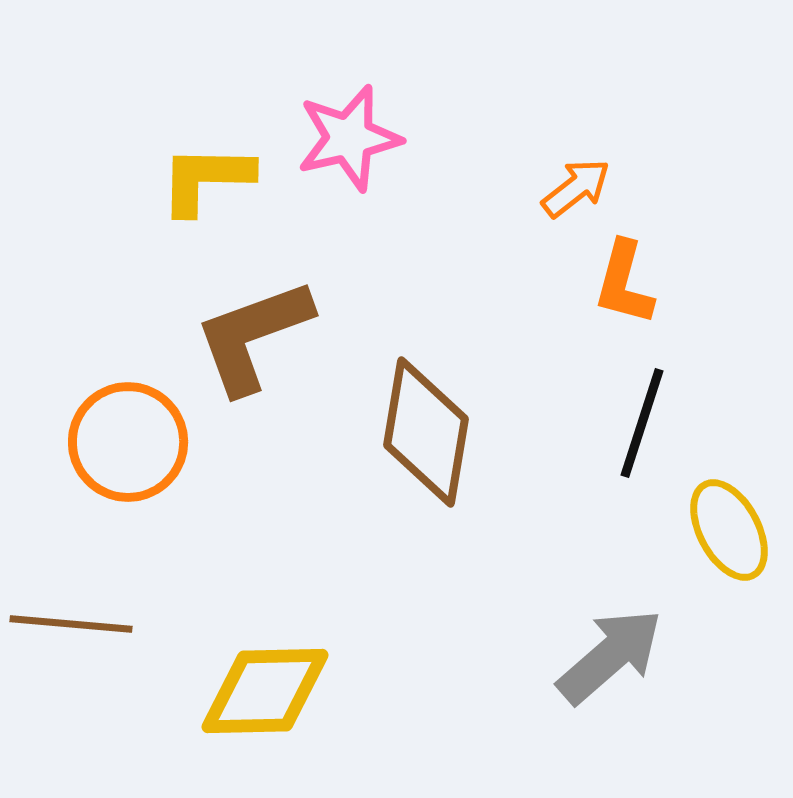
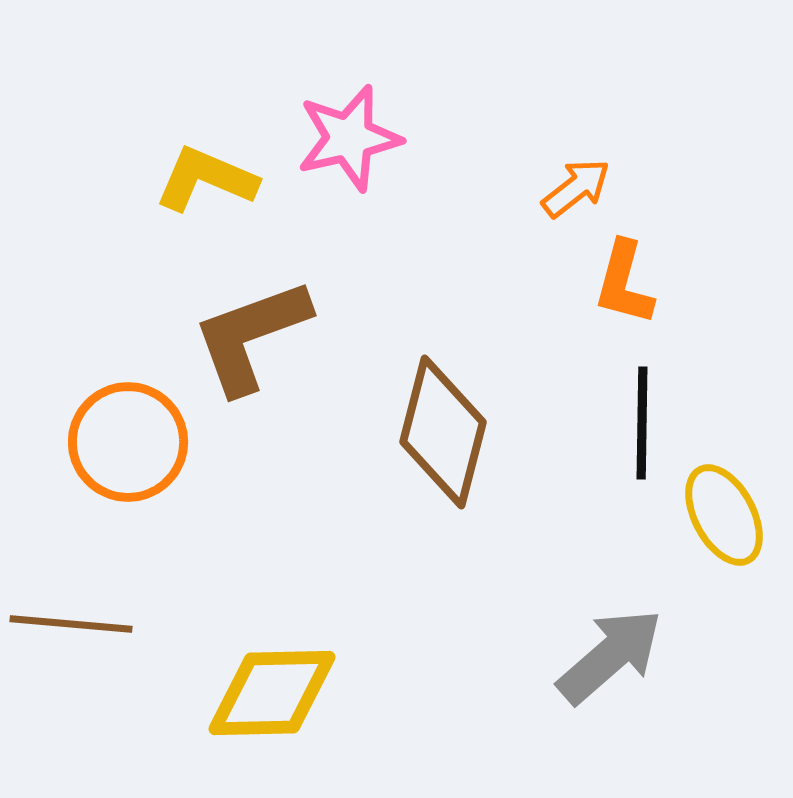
yellow L-shape: rotated 22 degrees clockwise
brown L-shape: moved 2 px left
black line: rotated 17 degrees counterclockwise
brown diamond: moved 17 px right; rotated 5 degrees clockwise
yellow ellipse: moved 5 px left, 15 px up
yellow diamond: moved 7 px right, 2 px down
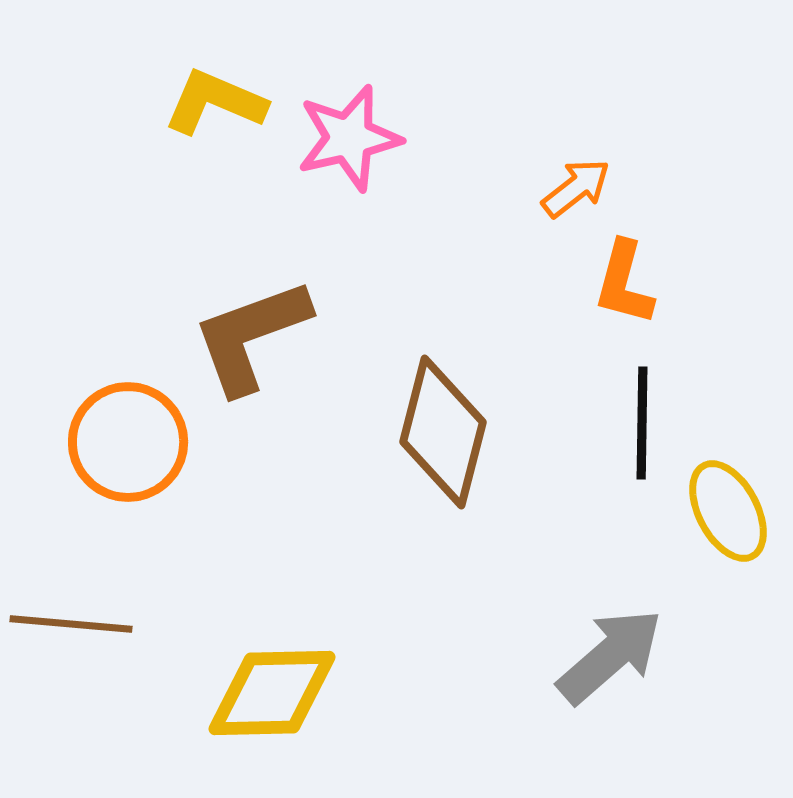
yellow L-shape: moved 9 px right, 77 px up
yellow ellipse: moved 4 px right, 4 px up
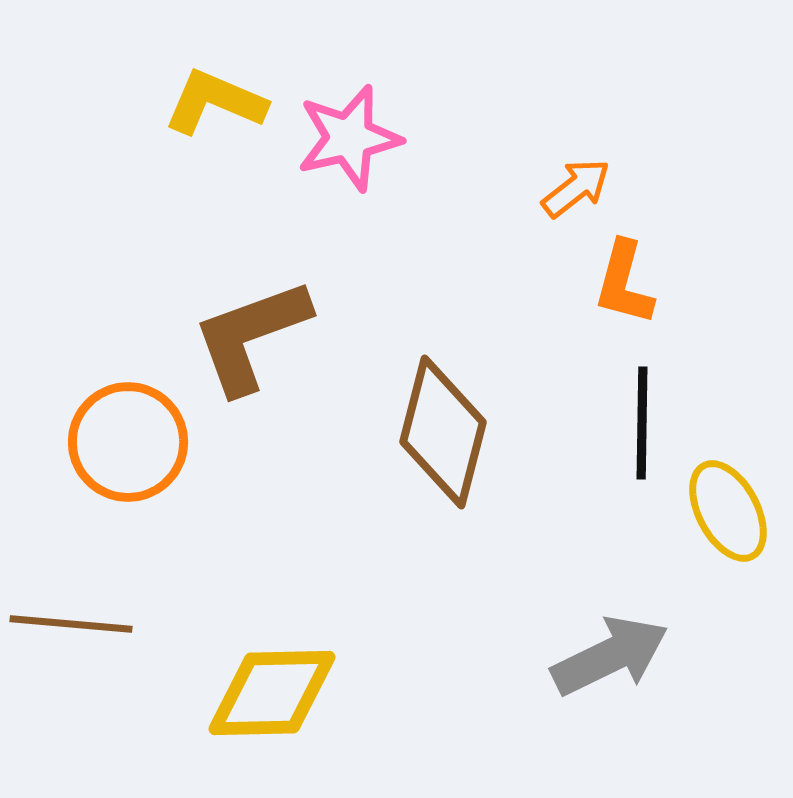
gray arrow: rotated 15 degrees clockwise
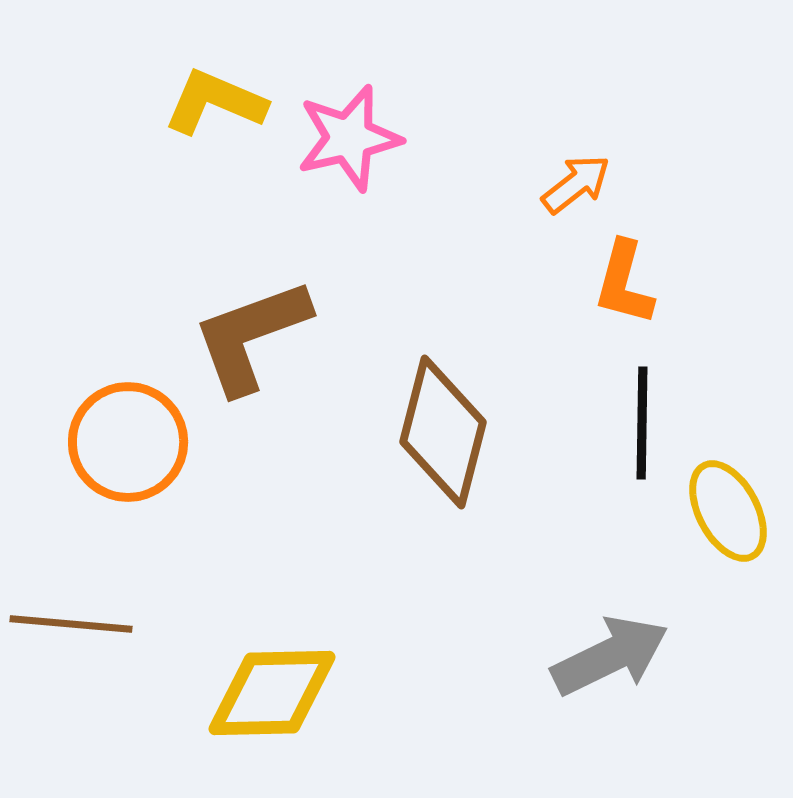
orange arrow: moved 4 px up
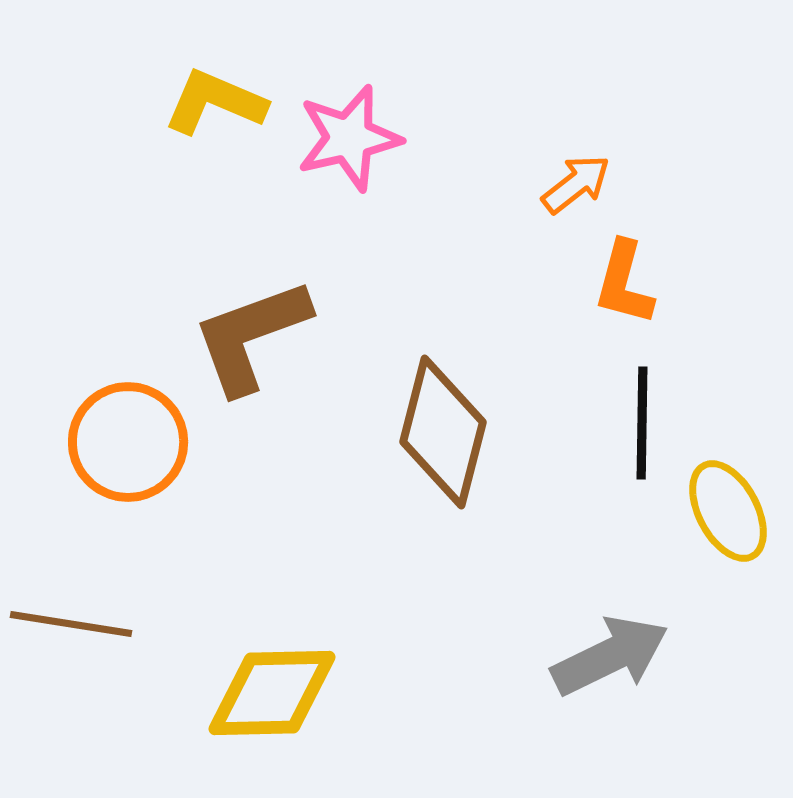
brown line: rotated 4 degrees clockwise
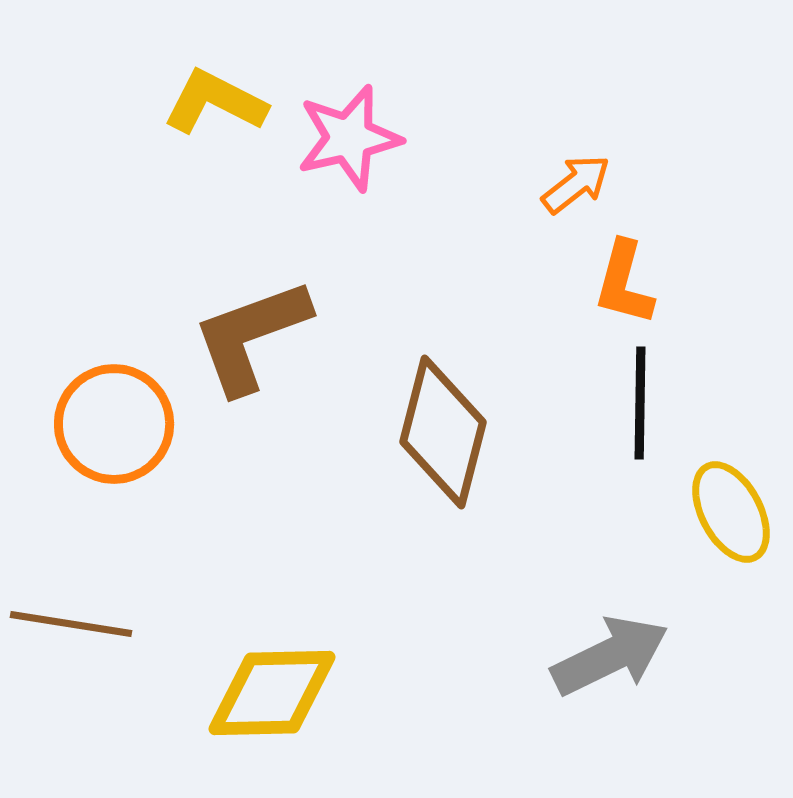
yellow L-shape: rotated 4 degrees clockwise
black line: moved 2 px left, 20 px up
orange circle: moved 14 px left, 18 px up
yellow ellipse: moved 3 px right, 1 px down
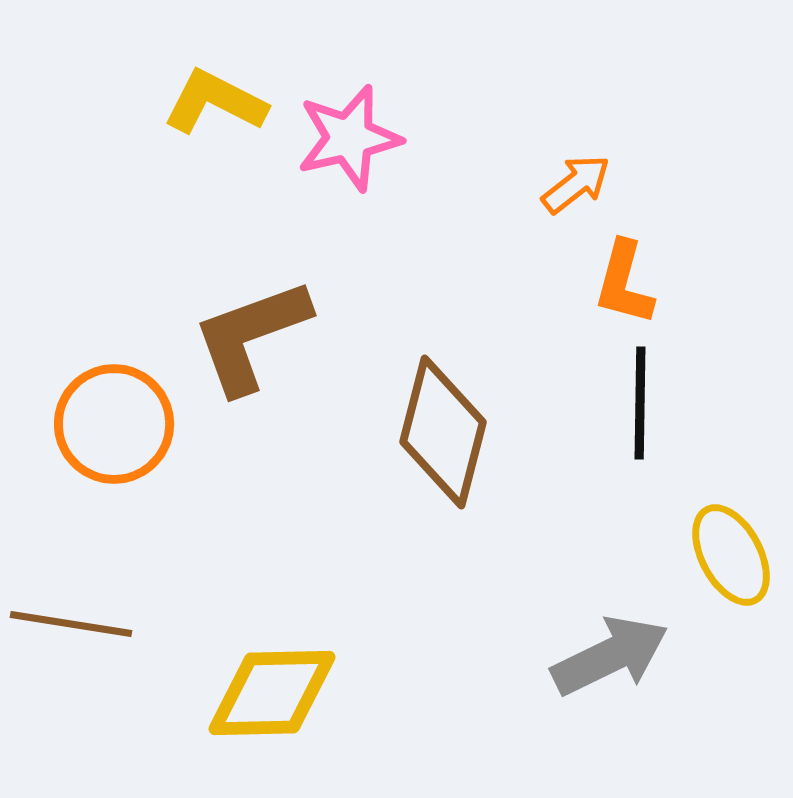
yellow ellipse: moved 43 px down
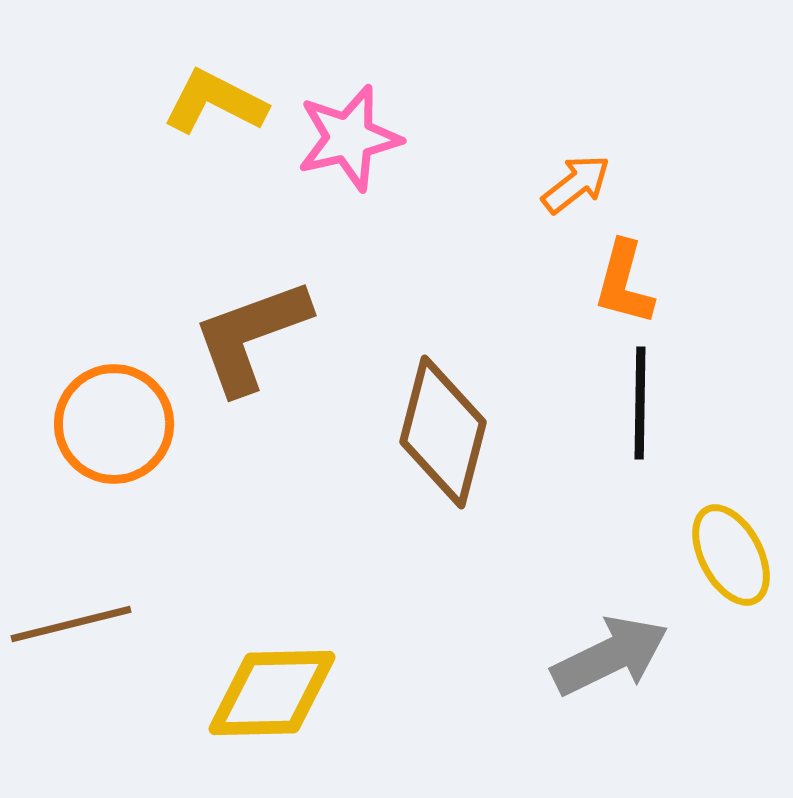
brown line: rotated 23 degrees counterclockwise
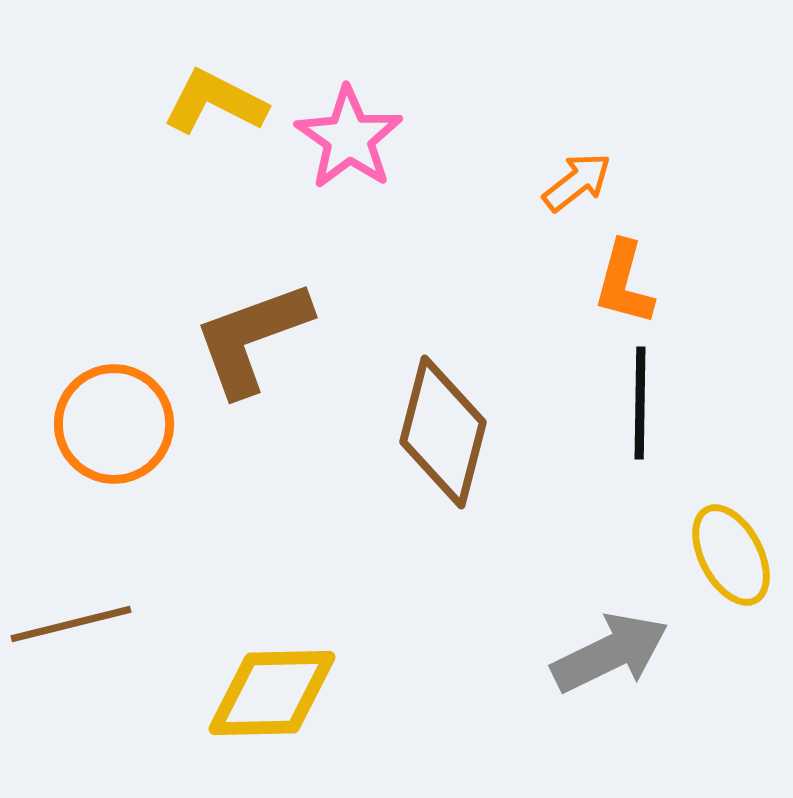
pink star: rotated 24 degrees counterclockwise
orange arrow: moved 1 px right, 2 px up
brown L-shape: moved 1 px right, 2 px down
gray arrow: moved 3 px up
